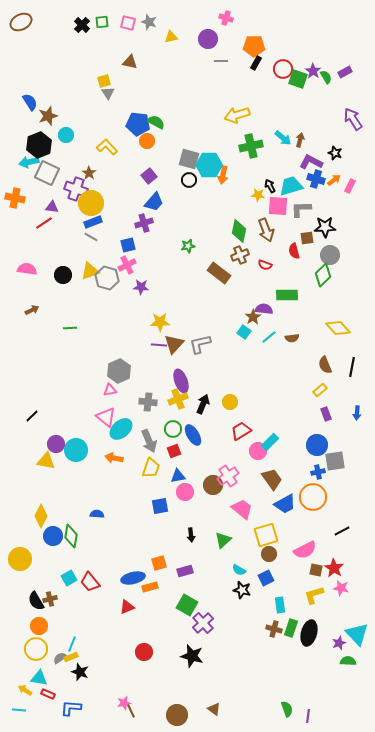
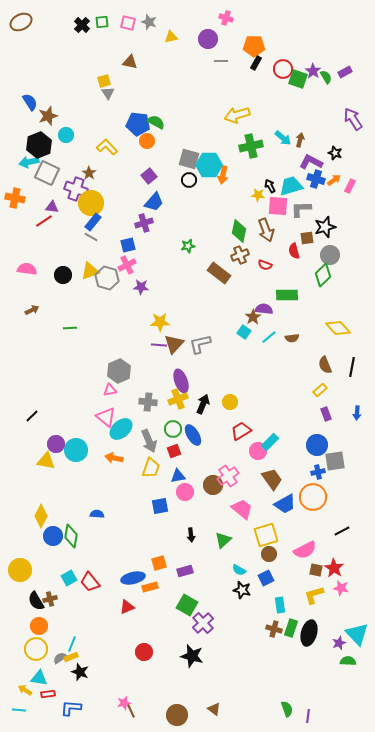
blue rectangle at (93, 222): rotated 30 degrees counterclockwise
red line at (44, 223): moved 2 px up
black star at (325, 227): rotated 15 degrees counterclockwise
yellow circle at (20, 559): moved 11 px down
red rectangle at (48, 694): rotated 32 degrees counterclockwise
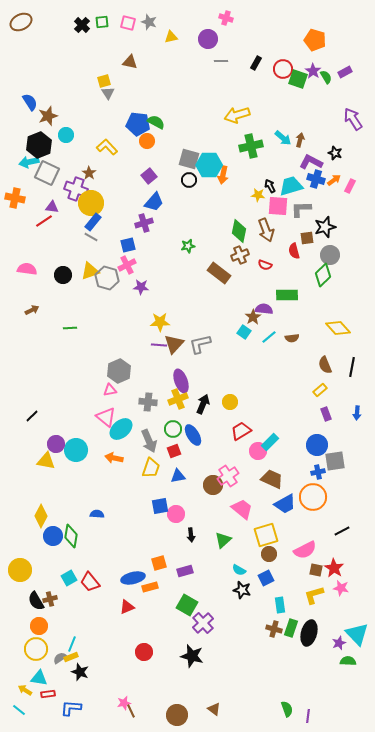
orange pentagon at (254, 46): moved 61 px right, 6 px up; rotated 15 degrees clockwise
brown trapezoid at (272, 479): rotated 30 degrees counterclockwise
pink circle at (185, 492): moved 9 px left, 22 px down
cyan line at (19, 710): rotated 32 degrees clockwise
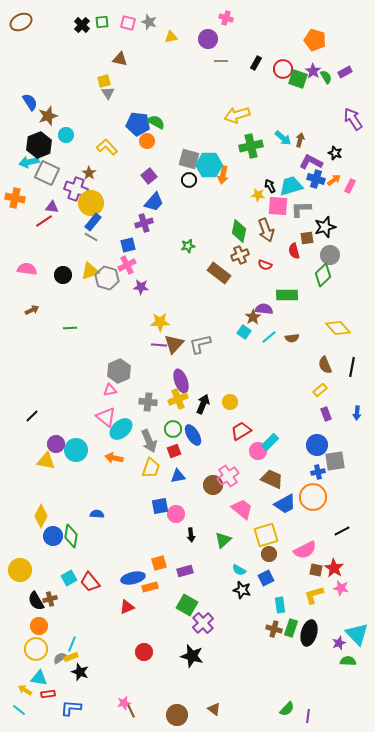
brown triangle at (130, 62): moved 10 px left, 3 px up
green semicircle at (287, 709): rotated 63 degrees clockwise
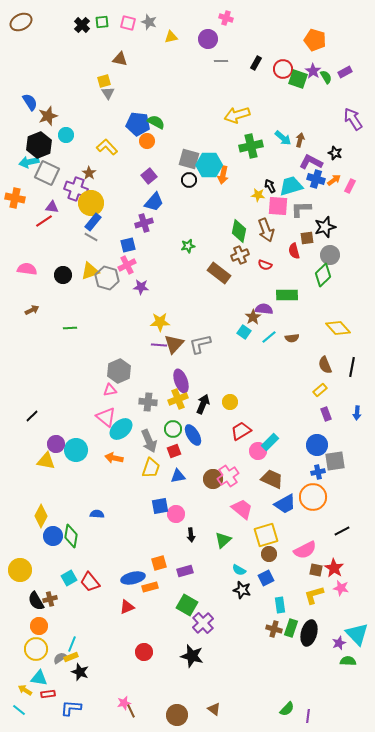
brown circle at (213, 485): moved 6 px up
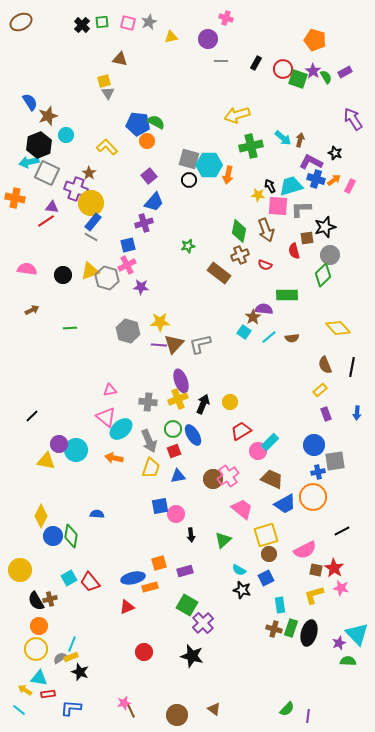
gray star at (149, 22): rotated 28 degrees clockwise
orange arrow at (223, 175): moved 5 px right
red line at (44, 221): moved 2 px right
gray hexagon at (119, 371): moved 9 px right, 40 px up; rotated 20 degrees counterclockwise
purple circle at (56, 444): moved 3 px right
blue circle at (317, 445): moved 3 px left
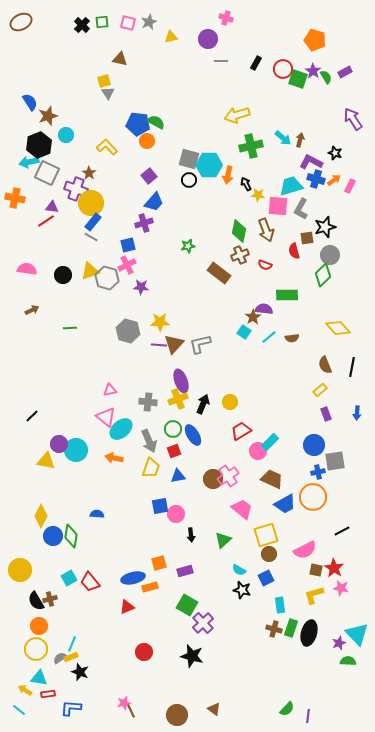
black arrow at (270, 186): moved 24 px left, 2 px up
gray L-shape at (301, 209): rotated 60 degrees counterclockwise
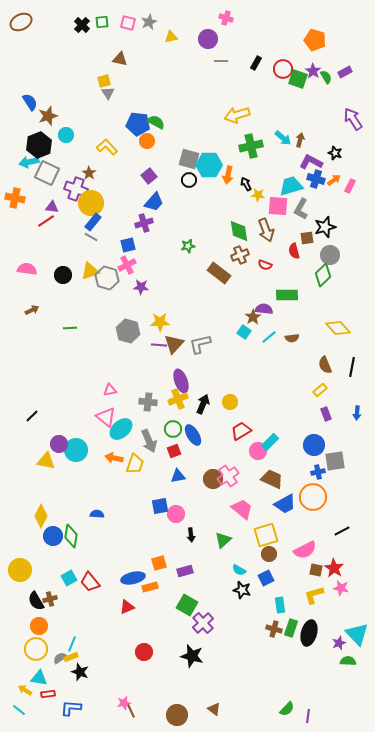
green diamond at (239, 231): rotated 20 degrees counterclockwise
yellow trapezoid at (151, 468): moved 16 px left, 4 px up
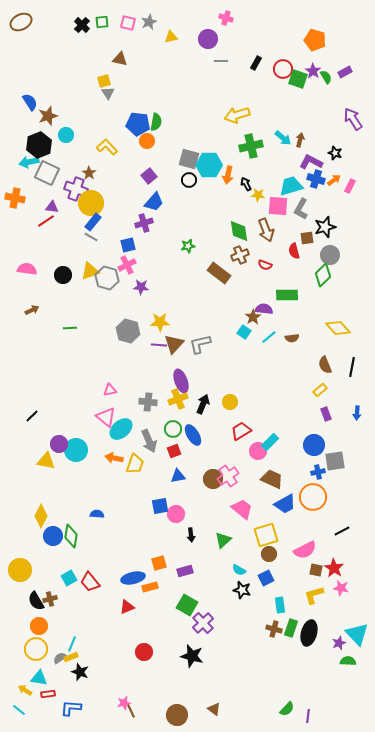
green semicircle at (156, 122): rotated 72 degrees clockwise
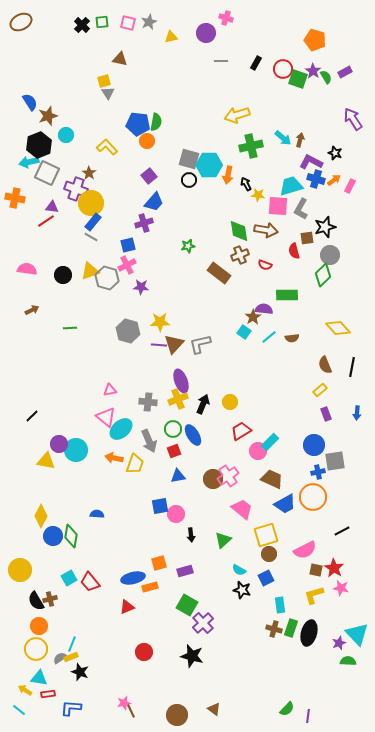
purple circle at (208, 39): moved 2 px left, 6 px up
brown arrow at (266, 230): rotated 60 degrees counterclockwise
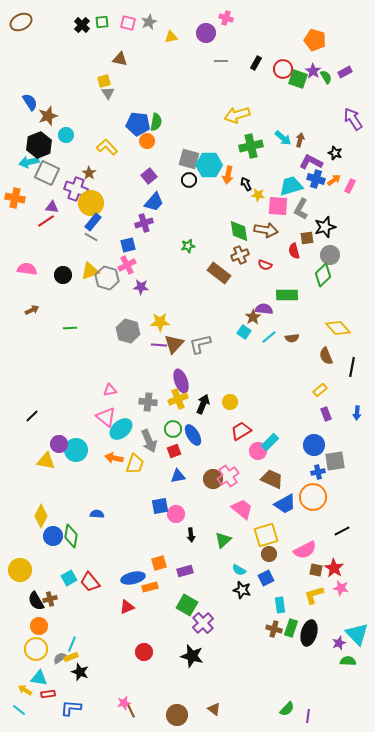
brown semicircle at (325, 365): moved 1 px right, 9 px up
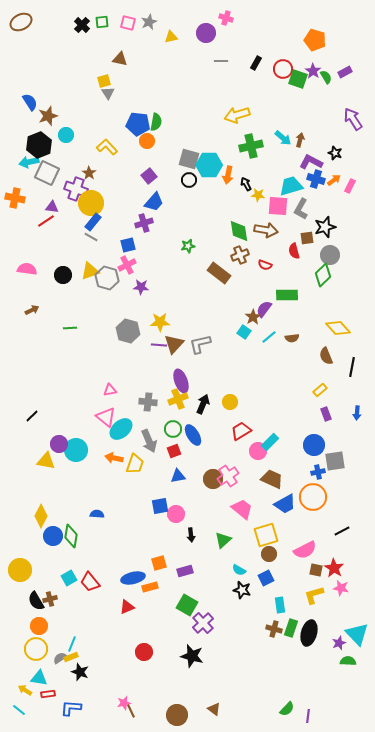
purple semicircle at (264, 309): rotated 60 degrees counterclockwise
